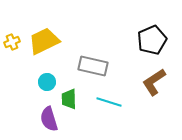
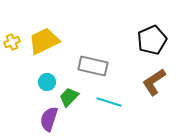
green trapezoid: moved 2 px up; rotated 45 degrees clockwise
purple semicircle: rotated 35 degrees clockwise
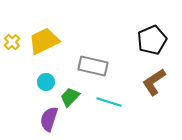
yellow cross: rotated 21 degrees counterclockwise
cyan circle: moved 1 px left
green trapezoid: moved 1 px right
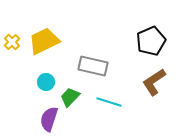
black pentagon: moved 1 px left, 1 px down
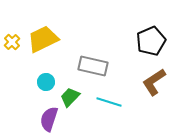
yellow trapezoid: moved 1 px left, 2 px up
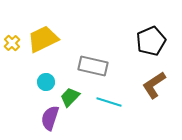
yellow cross: moved 1 px down
brown L-shape: moved 3 px down
purple semicircle: moved 1 px right, 1 px up
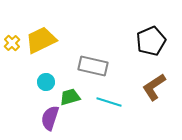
yellow trapezoid: moved 2 px left, 1 px down
brown L-shape: moved 2 px down
green trapezoid: rotated 30 degrees clockwise
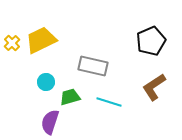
purple semicircle: moved 4 px down
